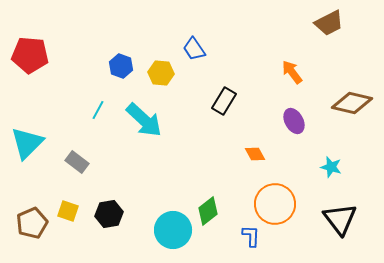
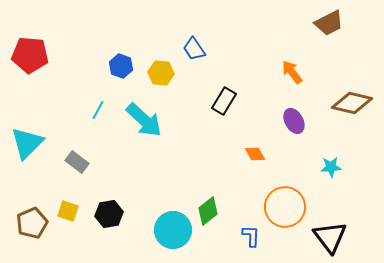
cyan star: rotated 20 degrees counterclockwise
orange circle: moved 10 px right, 3 px down
black triangle: moved 10 px left, 18 px down
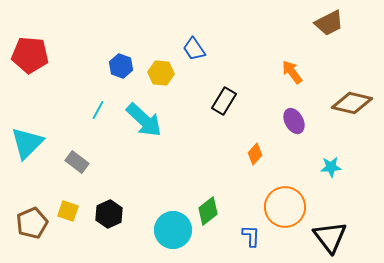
orange diamond: rotated 70 degrees clockwise
black hexagon: rotated 16 degrees counterclockwise
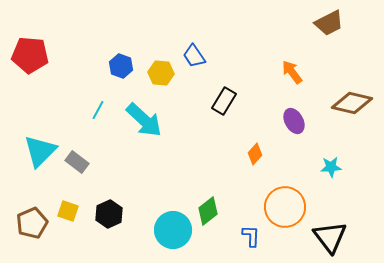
blue trapezoid: moved 7 px down
cyan triangle: moved 13 px right, 8 px down
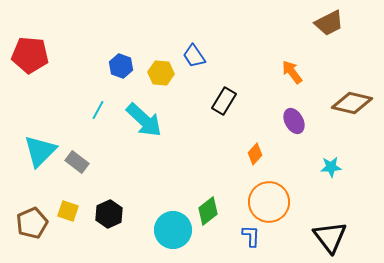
orange circle: moved 16 px left, 5 px up
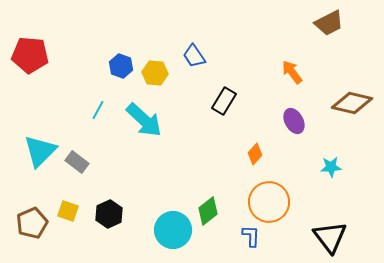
yellow hexagon: moved 6 px left
